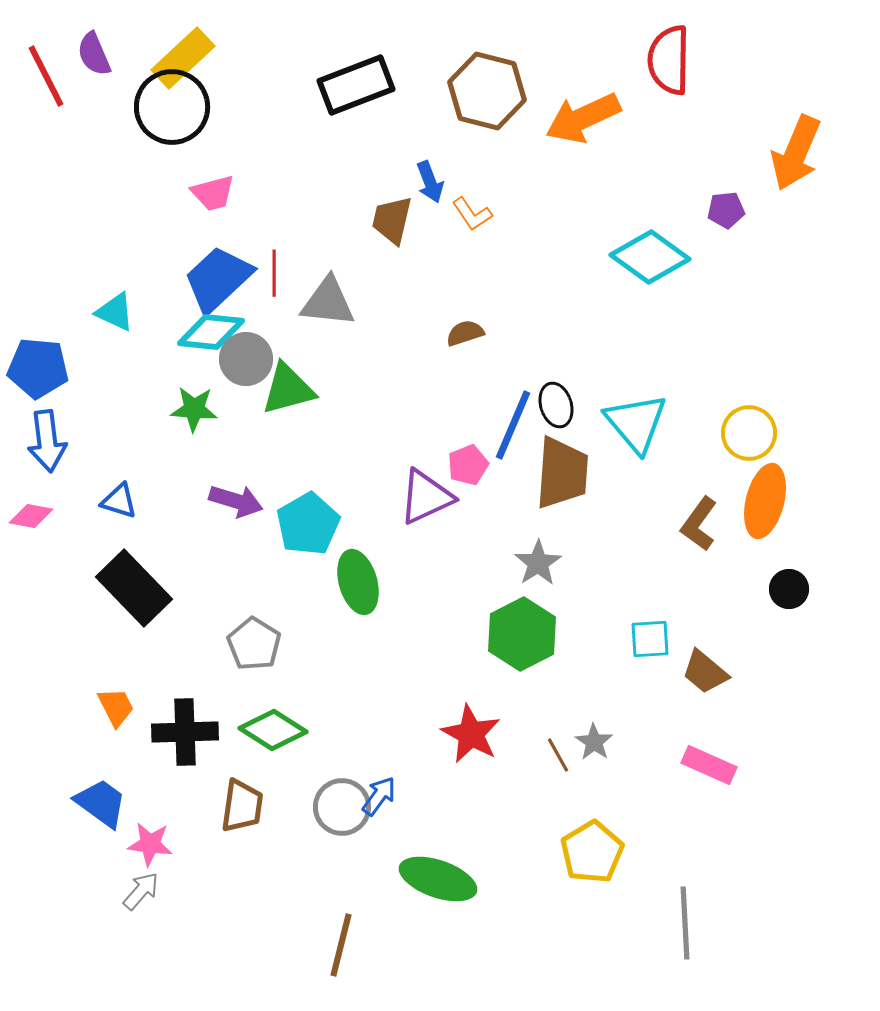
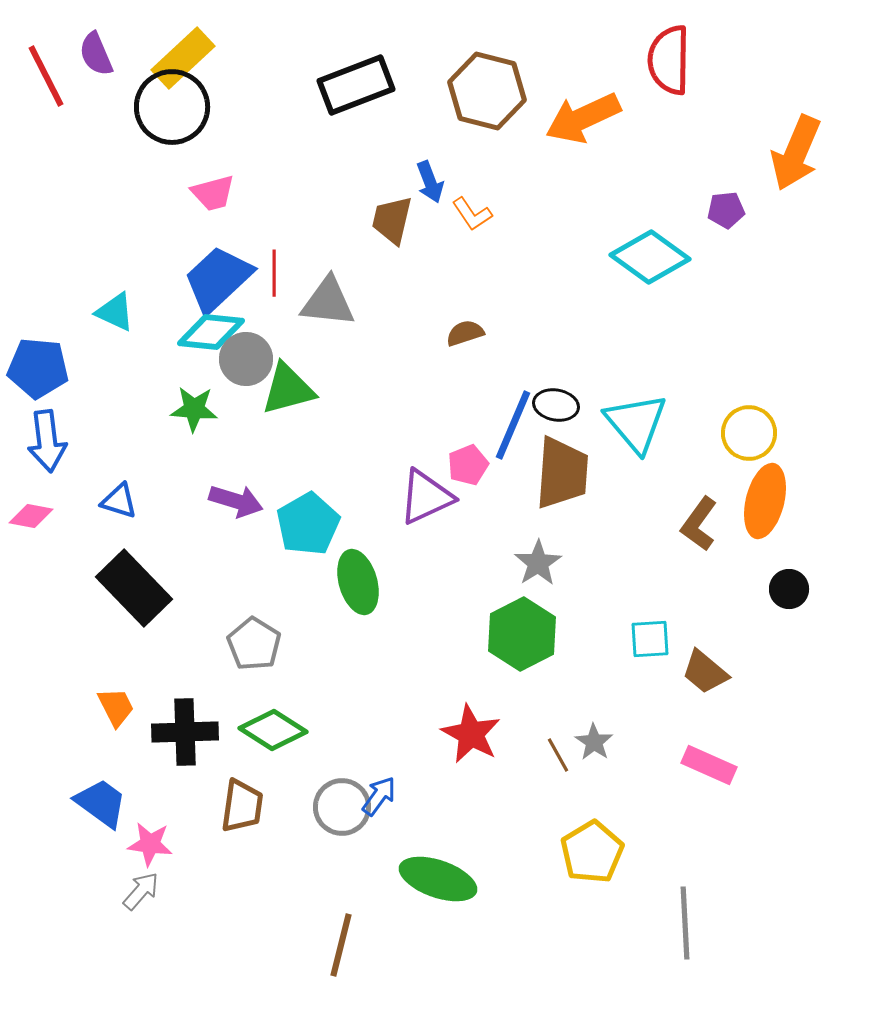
purple semicircle at (94, 54): moved 2 px right
black ellipse at (556, 405): rotated 63 degrees counterclockwise
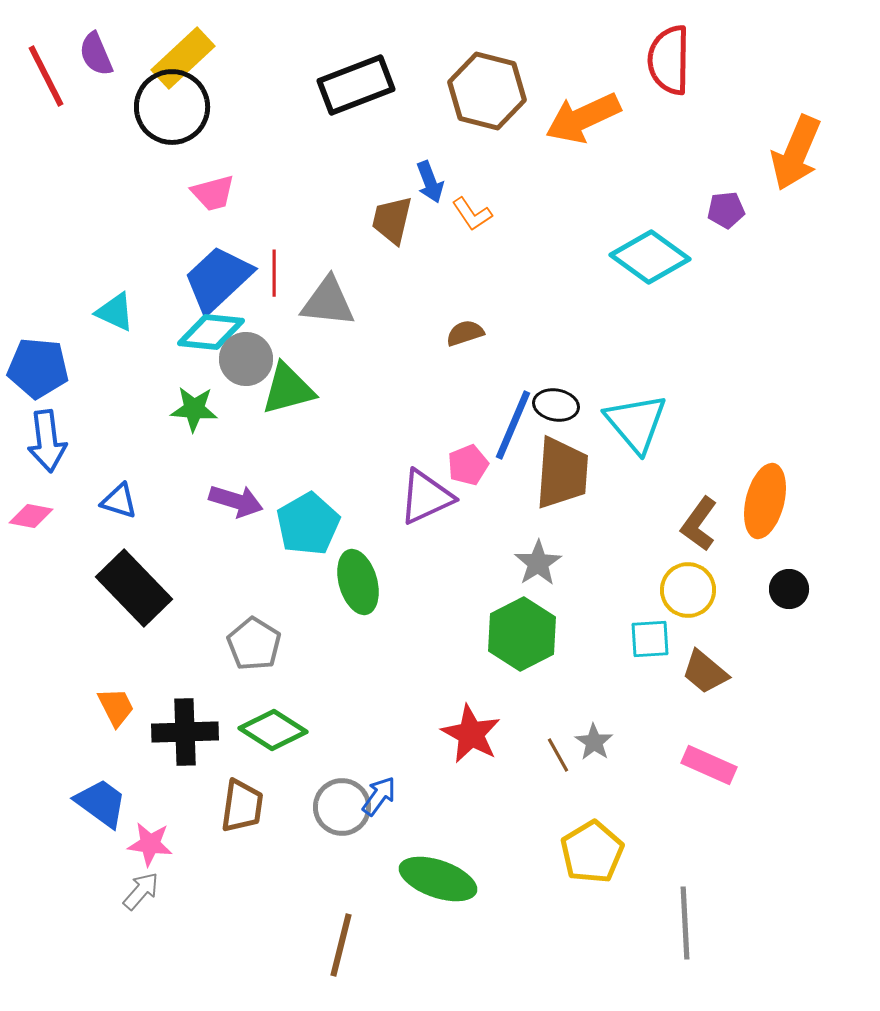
yellow circle at (749, 433): moved 61 px left, 157 px down
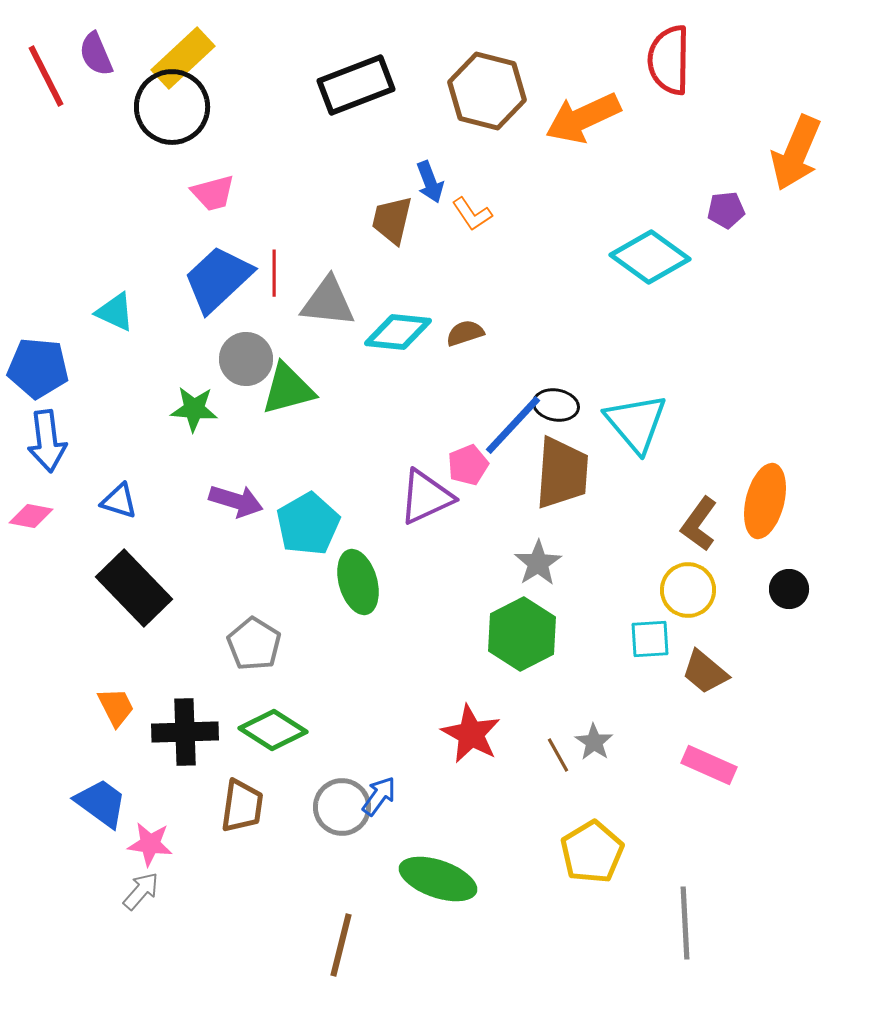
cyan diamond at (211, 332): moved 187 px right
blue line at (513, 425): rotated 20 degrees clockwise
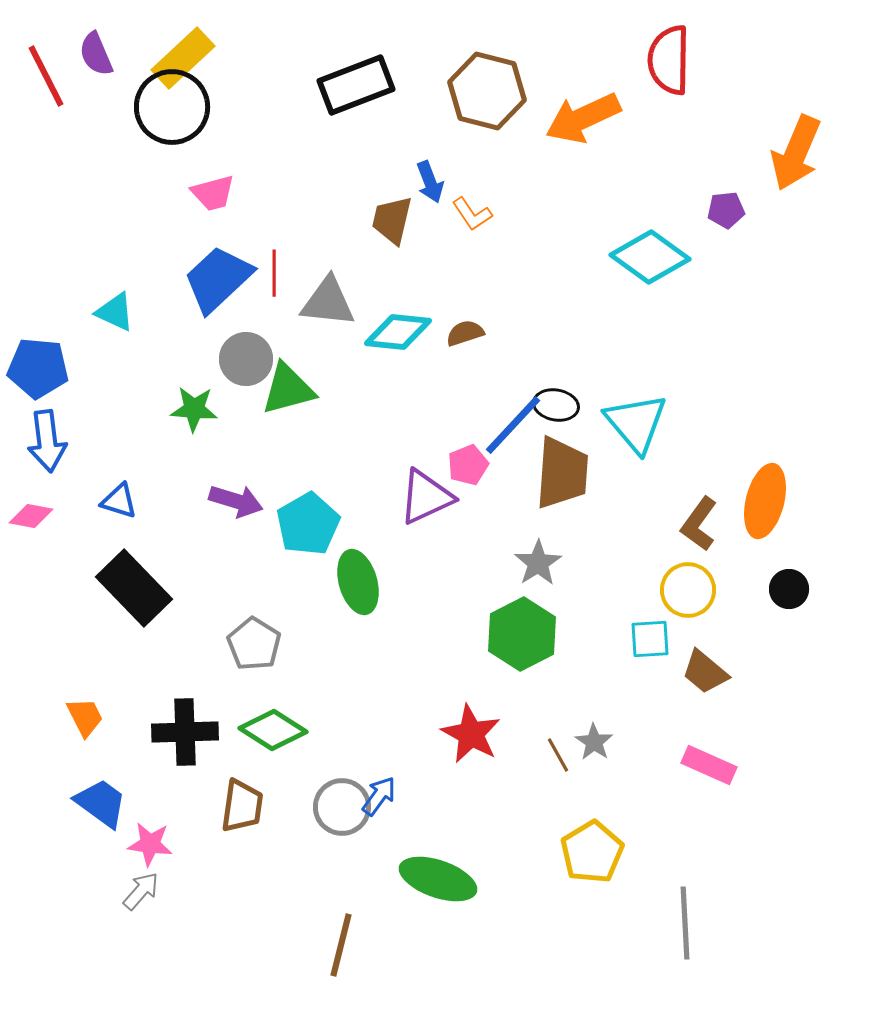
orange trapezoid at (116, 707): moved 31 px left, 10 px down
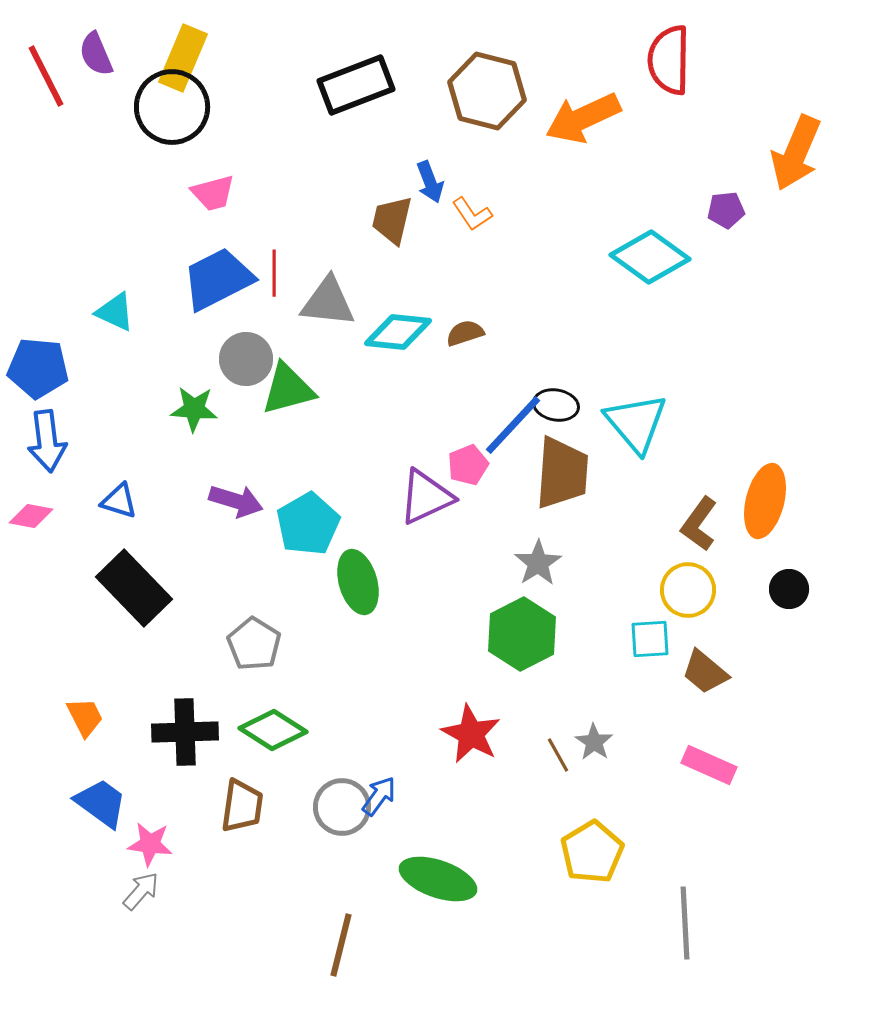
yellow rectangle at (183, 58): rotated 24 degrees counterclockwise
blue trapezoid at (218, 279): rotated 16 degrees clockwise
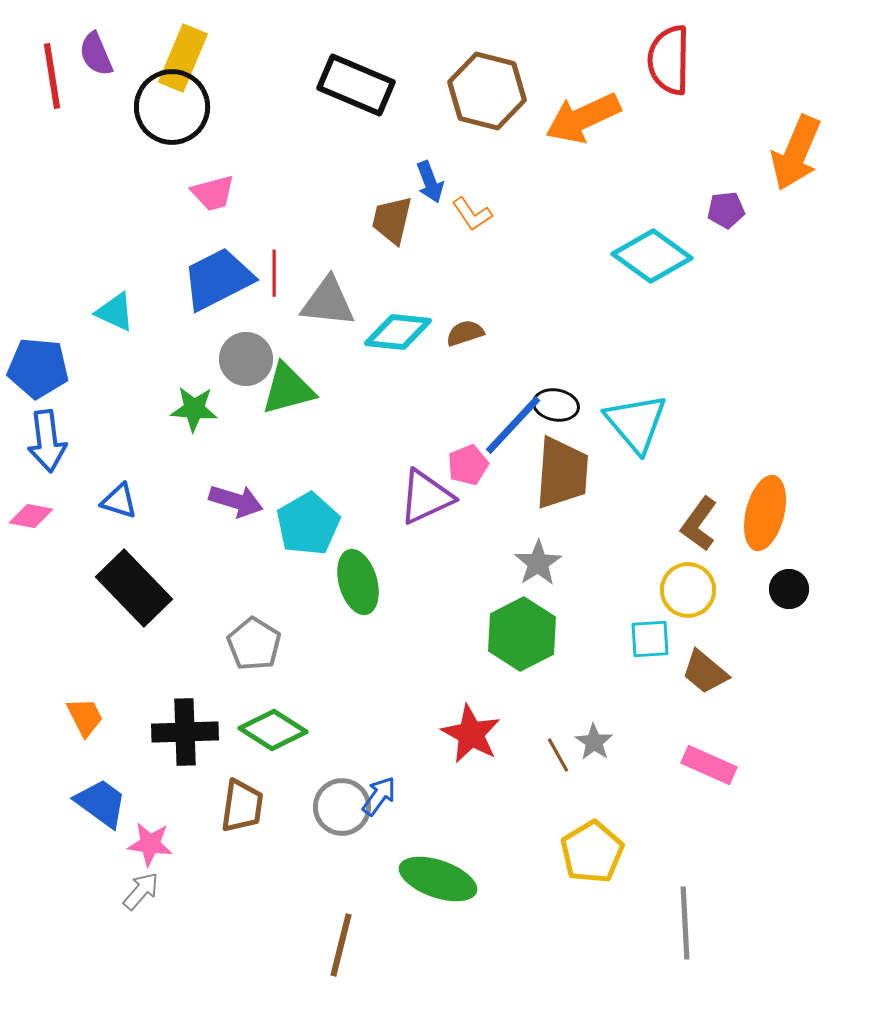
red line at (46, 76): moved 6 px right; rotated 18 degrees clockwise
black rectangle at (356, 85): rotated 44 degrees clockwise
cyan diamond at (650, 257): moved 2 px right, 1 px up
orange ellipse at (765, 501): moved 12 px down
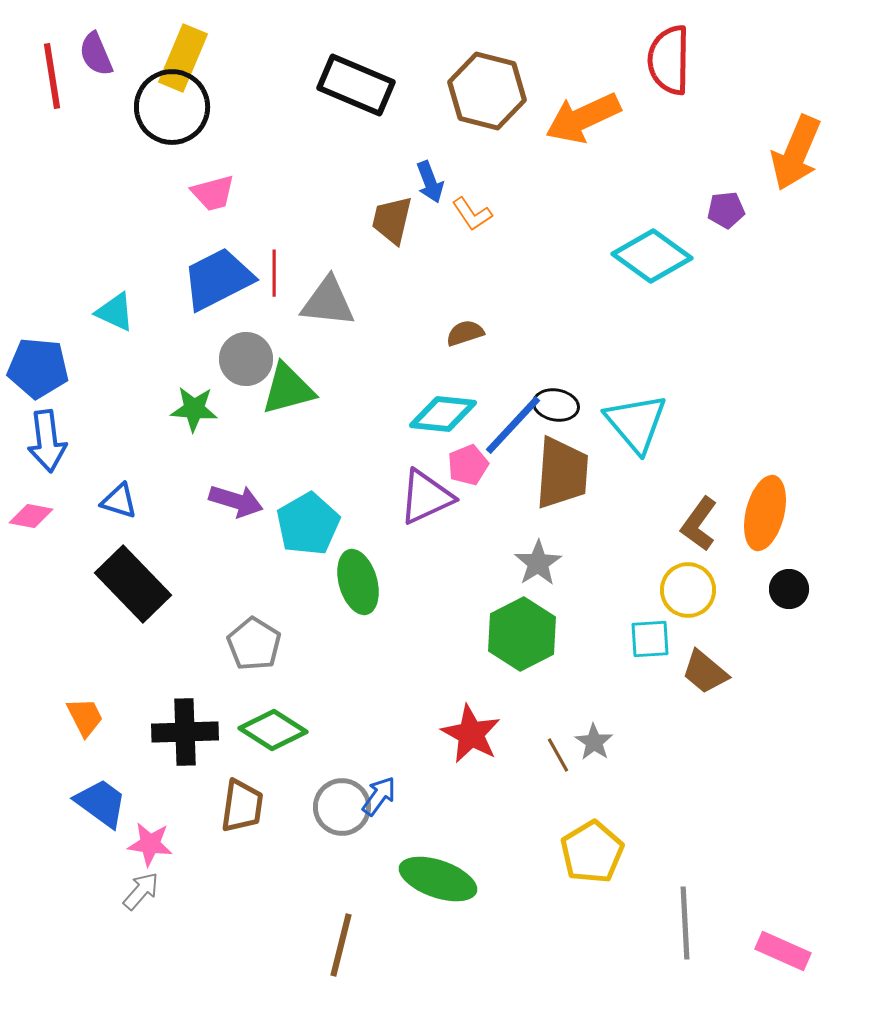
cyan diamond at (398, 332): moved 45 px right, 82 px down
black rectangle at (134, 588): moved 1 px left, 4 px up
pink rectangle at (709, 765): moved 74 px right, 186 px down
